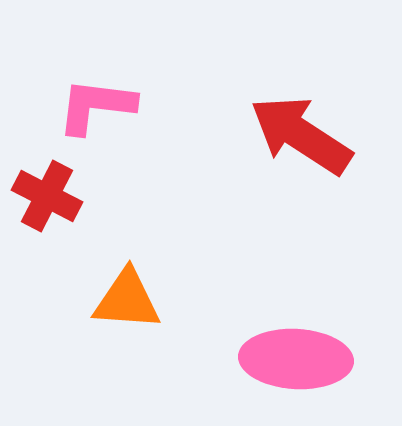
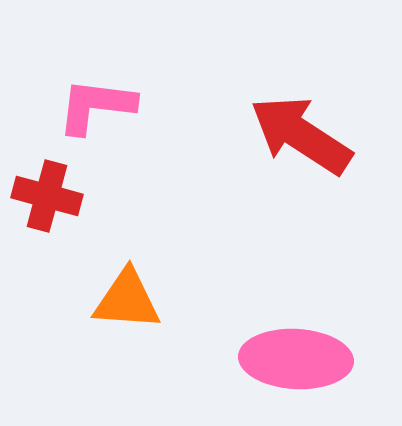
red cross: rotated 12 degrees counterclockwise
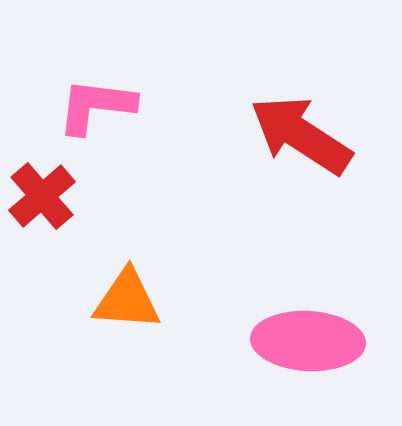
red cross: moved 5 px left; rotated 34 degrees clockwise
pink ellipse: moved 12 px right, 18 px up
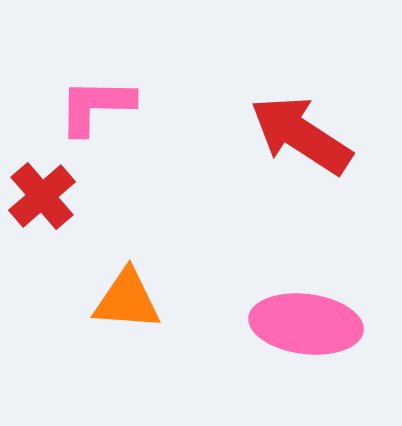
pink L-shape: rotated 6 degrees counterclockwise
pink ellipse: moved 2 px left, 17 px up; rotated 4 degrees clockwise
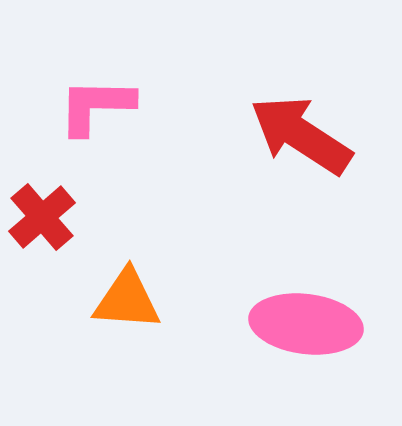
red cross: moved 21 px down
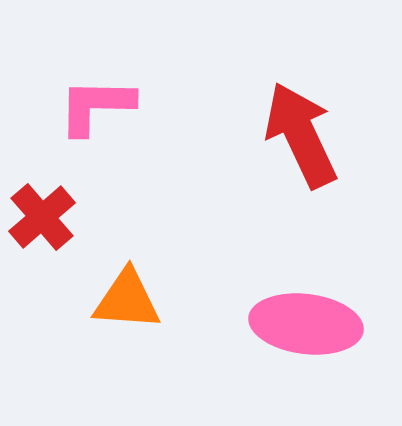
red arrow: rotated 32 degrees clockwise
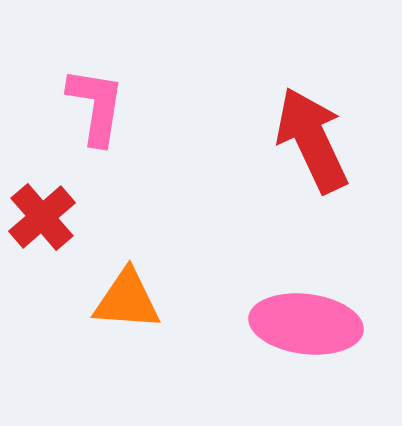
pink L-shape: rotated 98 degrees clockwise
red arrow: moved 11 px right, 5 px down
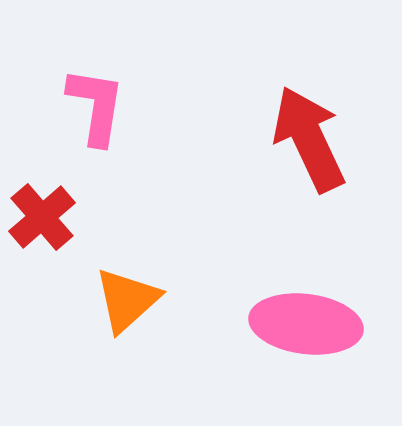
red arrow: moved 3 px left, 1 px up
orange triangle: rotated 46 degrees counterclockwise
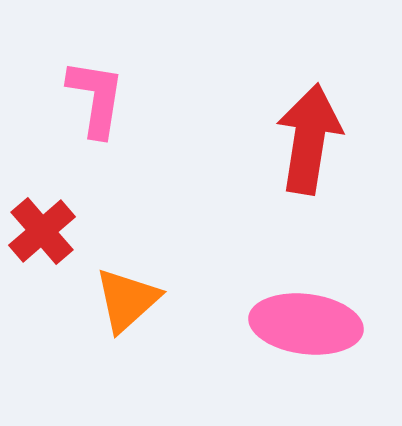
pink L-shape: moved 8 px up
red arrow: rotated 34 degrees clockwise
red cross: moved 14 px down
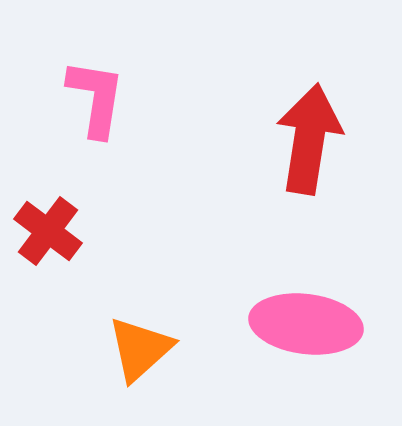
red cross: moved 6 px right; rotated 12 degrees counterclockwise
orange triangle: moved 13 px right, 49 px down
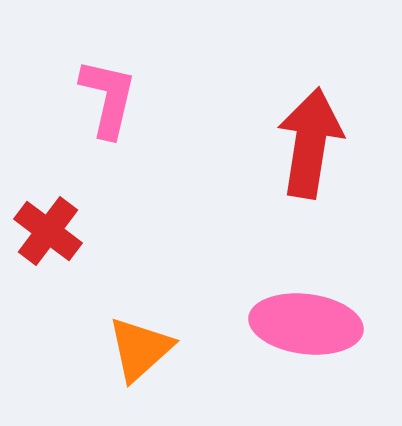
pink L-shape: moved 12 px right; rotated 4 degrees clockwise
red arrow: moved 1 px right, 4 px down
